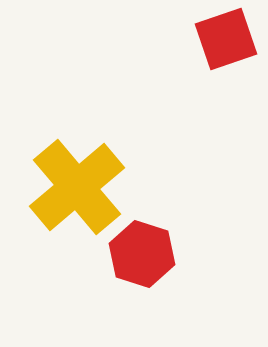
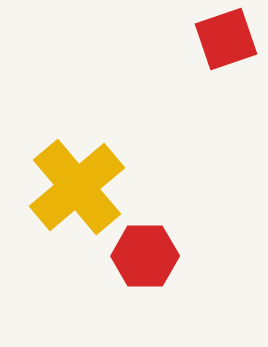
red hexagon: moved 3 px right, 2 px down; rotated 18 degrees counterclockwise
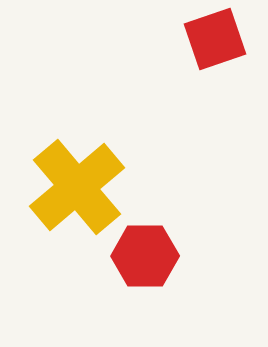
red square: moved 11 px left
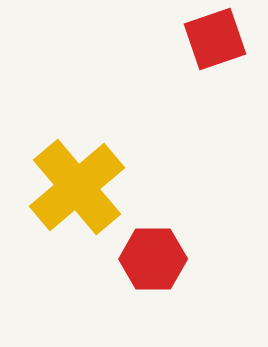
red hexagon: moved 8 px right, 3 px down
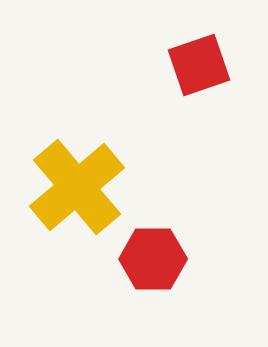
red square: moved 16 px left, 26 px down
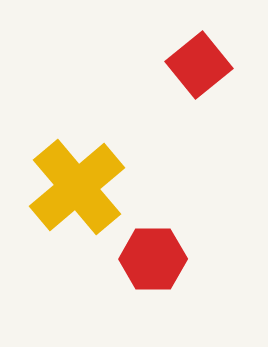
red square: rotated 20 degrees counterclockwise
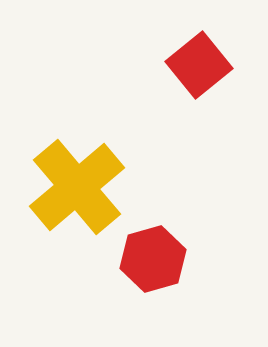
red hexagon: rotated 16 degrees counterclockwise
